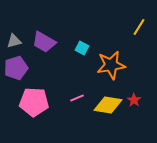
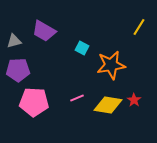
purple trapezoid: moved 11 px up
purple pentagon: moved 2 px right, 2 px down; rotated 15 degrees clockwise
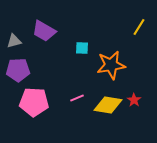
cyan square: rotated 24 degrees counterclockwise
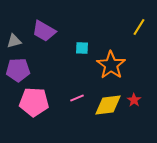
orange star: rotated 28 degrees counterclockwise
yellow diamond: rotated 16 degrees counterclockwise
